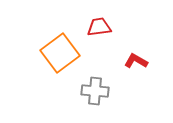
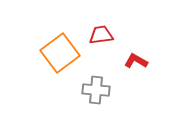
red trapezoid: moved 2 px right, 8 px down
gray cross: moved 1 px right, 1 px up
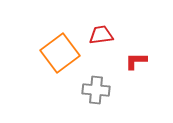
red L-shape: rotated 30 degrees counterclockwise
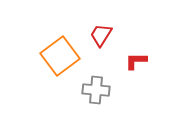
red trapezoid: rotated 50 degrees counterclockwise
orange square: moved 3 px down
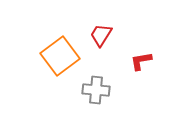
red L-shape: moved 5 px right; rotated 10 degrees counterclockwise
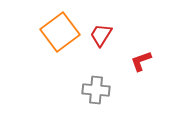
orange square: moved 24 px up
red L-shape: rotated 10 degrees counterclockwise
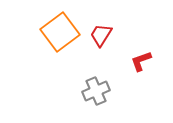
gray cross: moved 1 px down; rotated 28 degrees counterclockwise
